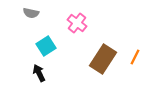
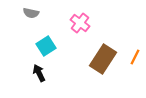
pink cross: moved 3 px right
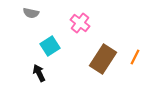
cyan square: moved 4 px right
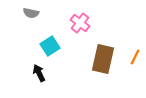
brown rectangle: rotated 20 degrees counterclockwise
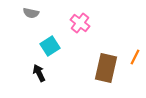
brown rectangle: moved 3 px right, 9 px down
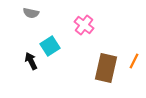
pink cross: moved 4 px right, 2 px down
orange line: moved 1 px left, 4 px down
black arrow: moved 8 px left, 12 px up
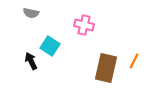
pink cross: rotated 24 degrees counterclockwise
cyan square: rotated 24 degrees counterclockwise
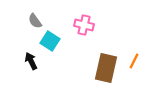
gray semicircle: moved 4 px right, 8 px down; rotated 42 degrees clockwise
cyan square: moved 5 px up
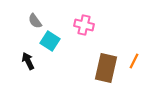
black arrow: moved 3 px left
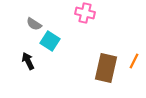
gray semicircle: moved 1 px left, 3 px down; rotated 21 degrees counterclockwise
pink cross: moved 1 px right, 12 px up
